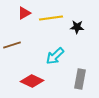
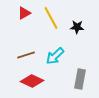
yellow line: rotated 70 degrees clockwise
brown line: moved 14 px right, 10 px down
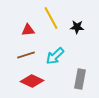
red triangle: moved 4 px right, 17 px down; rotated 24 degrees clockwise
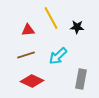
cyan arrow: moved 3 px right
gray rectangle: moved 1 px right
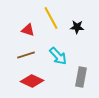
red triangle: rotated 24 degrees clockwise
cyan arrow: rotated 90 degrees counterclockwise
gray rectangle: moved 2 px up
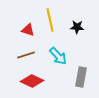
yellow line: moved 1 px left, 2 px down; rotated 15 degrees clockwise
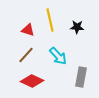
brown line: rotated 30 degrees counterclockwise
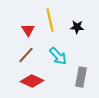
red triangle: rotated 40 degrees clockwise
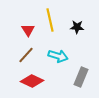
cyan arrow: rotated 30 degrees counterclockwise
gray rectangle: rotated 12 degrees clockwise
